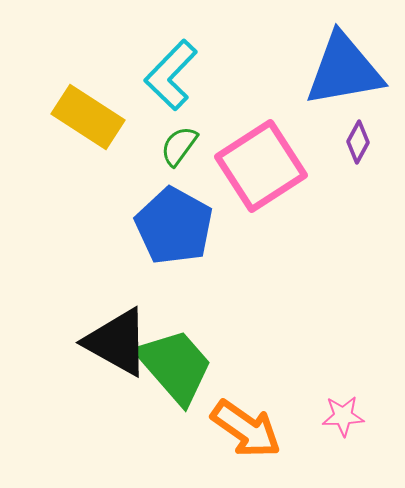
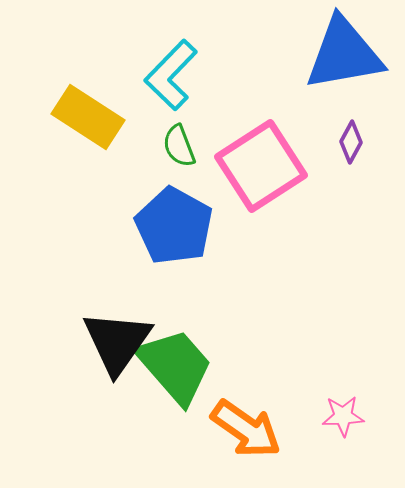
blue triangle: moved 16 px up
purple diamond: moved 7 px left
green semicircle: rotated 57 degrees counterclockwise
black triangle: rotated 36 degrees clockwise
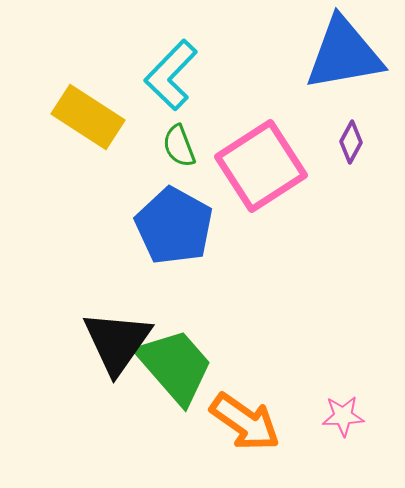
orange arrow: moved 1 px left, 7 px up
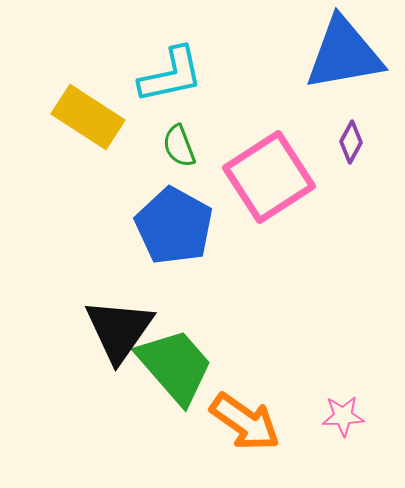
cyan L-shape: rotated 146 degrees counterclockwise
pink square: moved 8 px right, 11 px down
black triangle: moved 2 px right, 12 px up
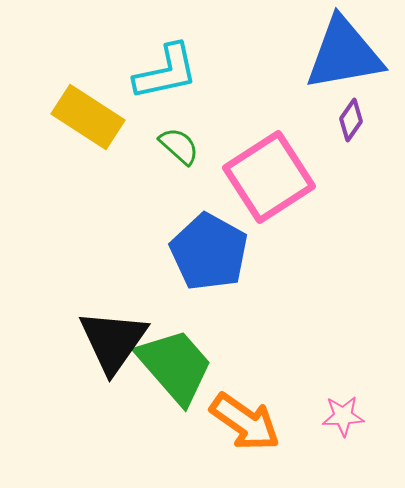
cyan L-shape: moved 5 px left, 3 px up
purple diamond: moved 22 px up; rotated 6 degrees clockwise
green semicircle: rotated 153 degrees clockwise
blue pentagon: moved 35 px right, 26 px down
black triangle: moved 6 px left, 11 px down
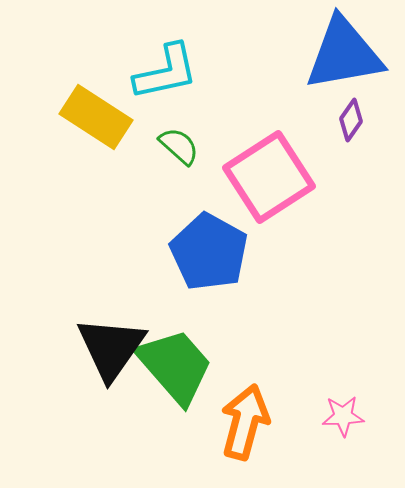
yellow rectangle: moved 8 px right
black triangle: moved 2 px left, 7 px down
orange arrow: rotated 110 degrees counterclockwise
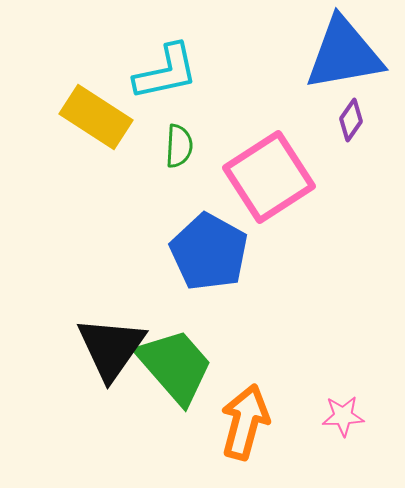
green semicircle: rotated 51 degrees clockwise
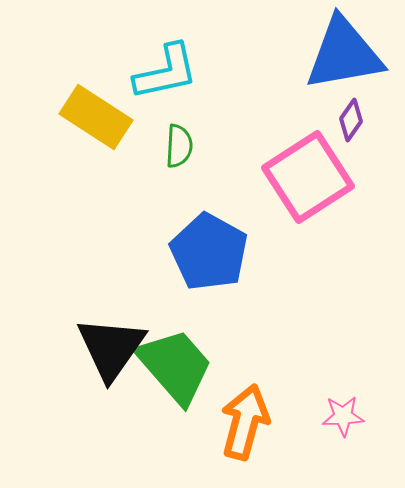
pink square: moved 39 px right
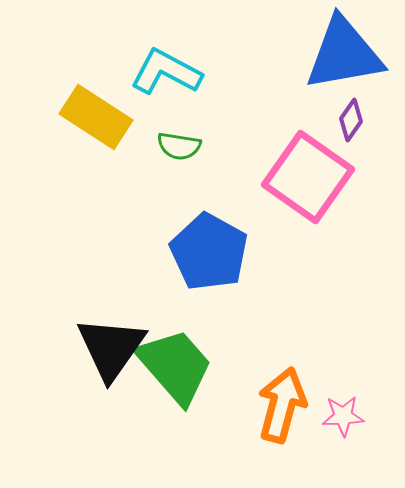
cyan L-shape: rotated 140 degrees counterclockwise
green semicircle: rotated 96 degrees clockwise
pink square: rotated 22 degrees counterclockwise
orange arrow: moved 37 px right, 17 px up
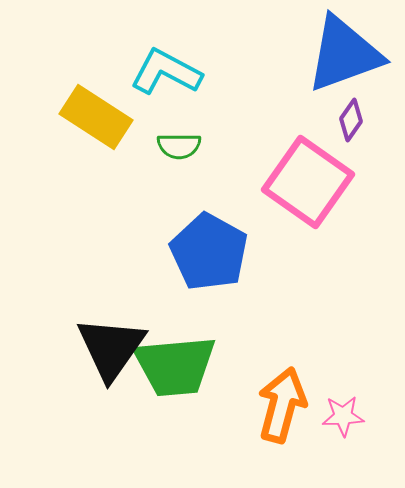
blue triangle: rotated 10 degrees counterclockwise
green semicircle: rotated 9 degrees counterclockwise
pink square: moved 5 px down
green trapezoid: rotated 126 degrees clockwise
